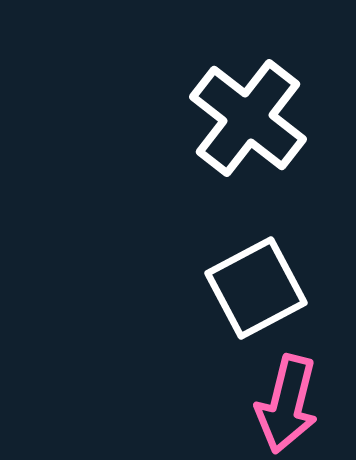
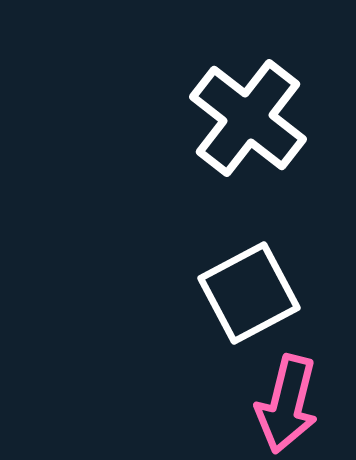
white square: moved 7 px left, 5 px down
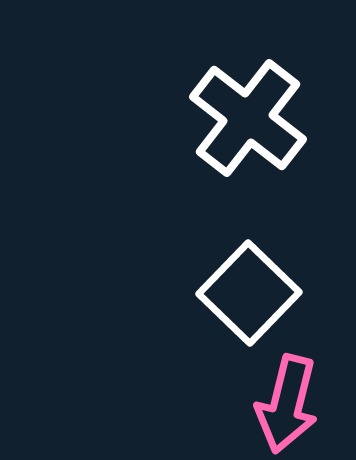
white square: rotated 18 degrees counterclockwise
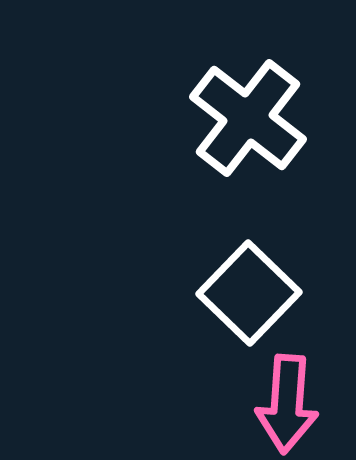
pink arrow: rotated 10 degrees counterclockwise
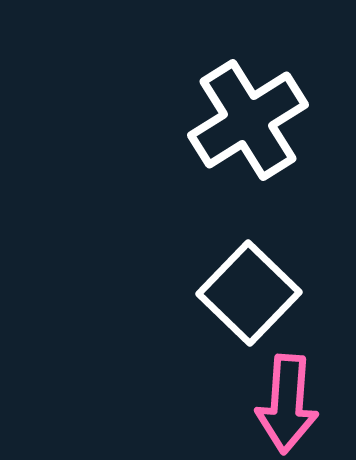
white cross: moved 2 px down; rotated 20 degrees clockwise
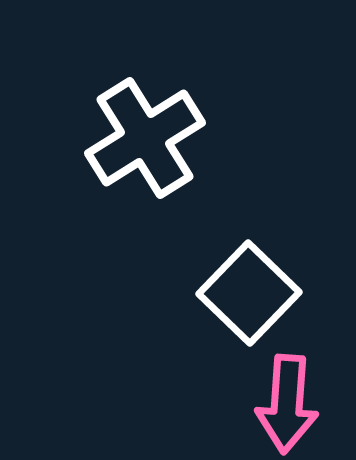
white cross: moved 103 px left, 18 px down
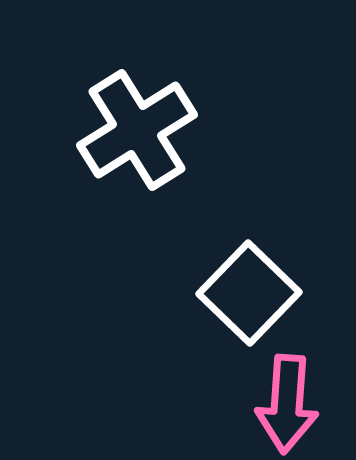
white cross: moved 8 px left, 8 px up
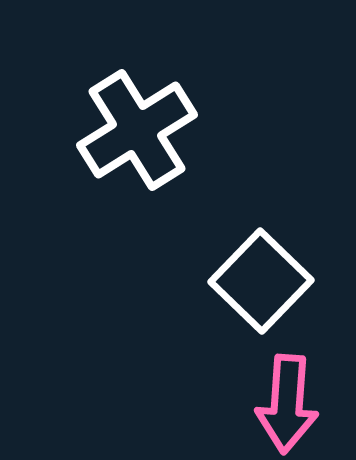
white square: moved 12 px right, 12 px up
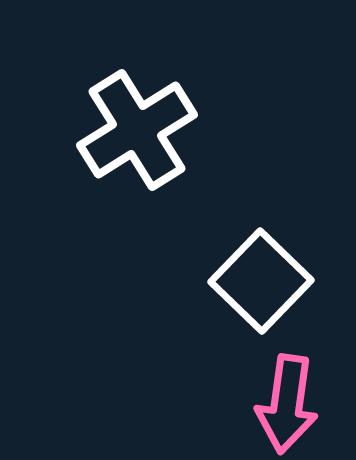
pink arrow: rotated 4 degrees clockwise
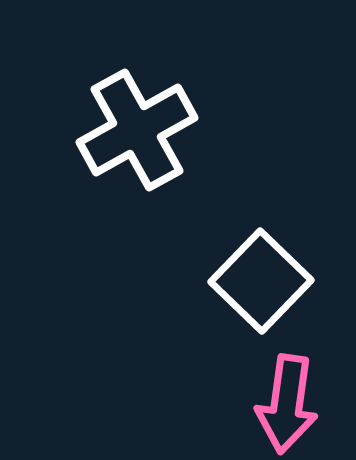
white cross: rotated 3 degrees clockwise
